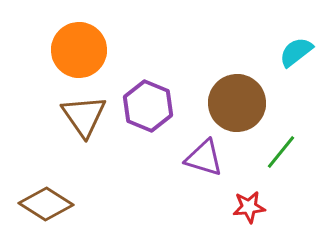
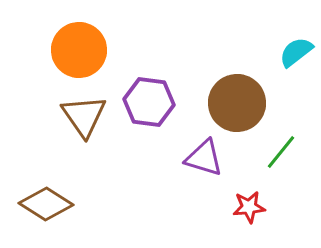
purple hexagon: moved 1 px right, 4 px up; rotated 15 degrees counterclockwise
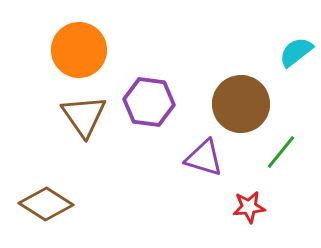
brown circle: moved 4 px right, 1 px down
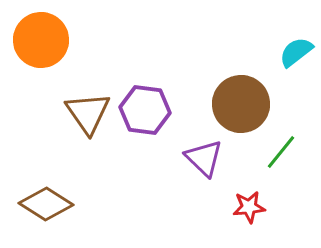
orange circle: moved 38 px left, 10 px up
purple hexagon: moved 4 px left, 8 px down
brown triangle: moved 4 px right, 3 px up
purple triangle: rotated 27 degrees clockwise
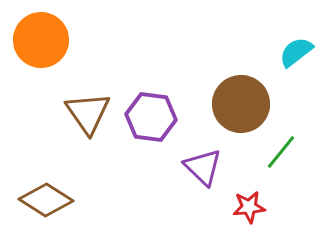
purple hexagon: moved 6 px right, 7 px down
purple triangle: moved 1 px left, 9 px down
brown diamond: moved 4 px up
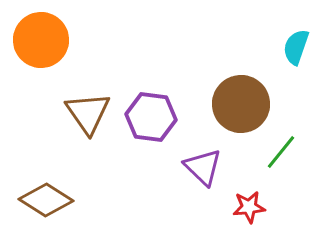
cyan semicircle: moved 5 px up; rotated 33 degrees counterclockwise
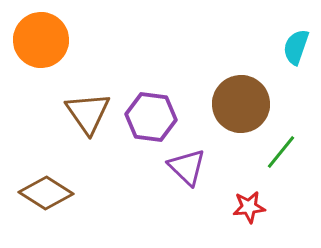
purple triangle: moved 16 px left
brown diamond: moved 7 px up
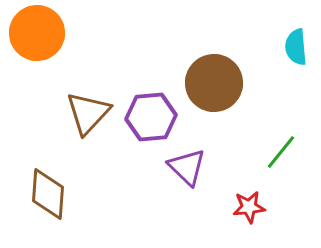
orange circle: moved 4 px left, 7 px up
cyan semicircle: rotated 24 degrees counterclockwise
brown circle: moved 27 px left, 21 px up
brown triangle: rotated 18 degrees clockwise
purple hexagon: rotated 12 degrees counterclockwise
brown diamond: moved 2 px right, 1 px down; rotated 62 degrees clockwise
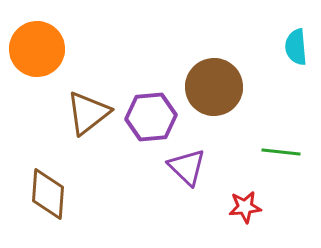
orange circle: moved 16 px down
brown circle: moved 4 px down
brown triangle: rotated 9 degrees clockwise
green line: rotated 57 degrees clockwise
red star: moved 4 px left
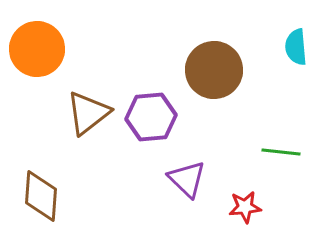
brown circle: moved 17 px up
purple triangle: moved 12 px down
brown diamond: moved 7 px left, 2 px down
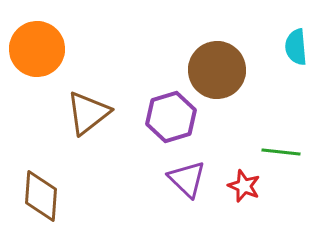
brown circle: moved 3 px right
purple hexagon: moved 20 px right; rotated 12 degrees counterclockwise
red star: moved 1 px left, 21 px up; rotated 28 degrees clockwise
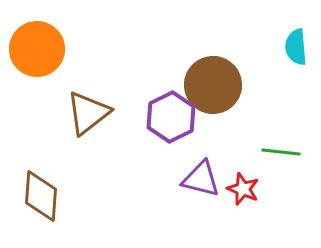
brown circle: moved 4 px left, 15 px down
purple hexagon: rotated 9 degrees counterclockwise
purple triangle: moved 14 px right; rotated 30 degrees counterclockwise
red star: moved 1 px left, 3 px down
